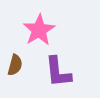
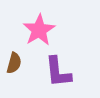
brown semicircle: moved 1 px left, 2 px up
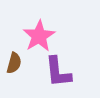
pink star: moved 6 px down
